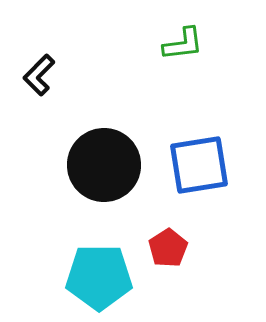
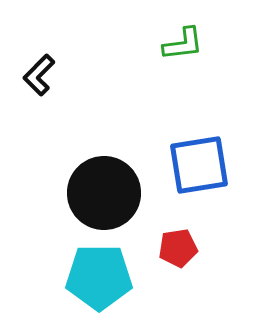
black circle: moved 28 px down
red pentagon: moved 10 px right; rotated 24 degrees clockwise
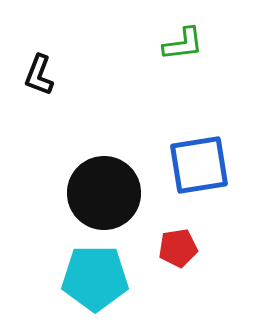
black L-shape: rotated 24 degrees counterclockwise
cyan pentagon: moved 4 px left, 1 px down
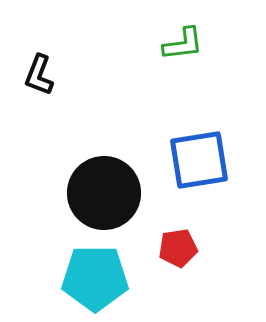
blue square: moved 5 px up
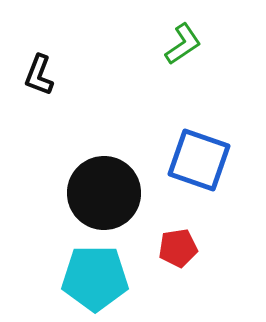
green L-shape: rotated 27 degrees counterclockwise
blue square: rotated 28 degrees clockwise
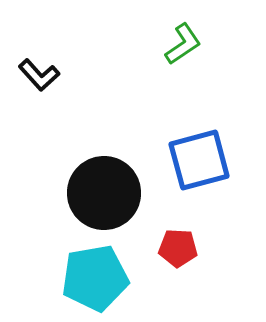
black L-shape: rotated 63 degrees counterclockwise
blue square: rotated 34 degrees counterclockwise
red pentagon: rotated 12 degrees clockwise
cyan pentagon: rotated 10 degrees counterclockwise
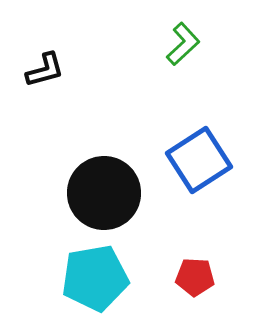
green L-shape: rotated 9 degrees counterclockwise
black L-shape: moved 6 px right, 5 px up; rotated 63 degrees counterclockwise
blue square: rotated 18 degrees counterclockwise
red pentagon: moved 17 px right, 29 px down
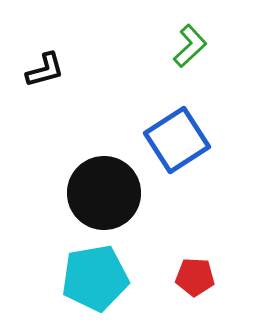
green L-shape: moved 7 px right, 2 px down
blue square: moved 22 px left, 20 px up
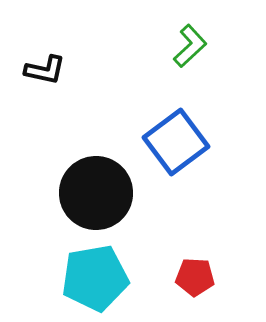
black L-shape: rotated 27 degrees clockwise
blue square: moved 1 px left, 2 px down; rotated 4 degrees counterclockwise
black circle: moved 8 px left
